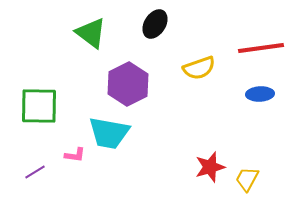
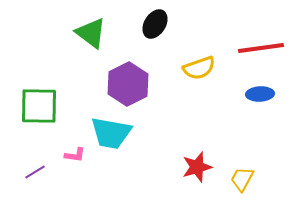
cyan trapezoid: moved 2 px right
red star: moved 13 px left
yellow trapezoid: moved 5 px left
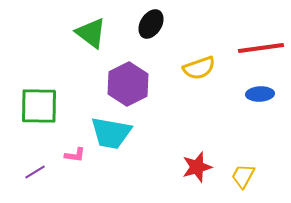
black ellipse: moved 4 px left
yellow trapezoid: moved 1 px right, 3 px up
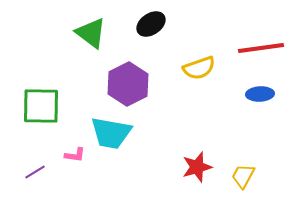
black ellipse: rotated 24 degrees clockwise
green square: moved 2 px right
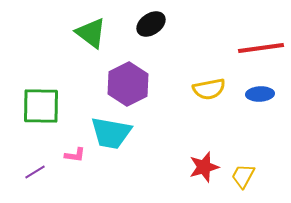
yellow semicircle: moved 10 px right, 21 px down; rotated 8 degrees clockwise
red star: moved 7 px right
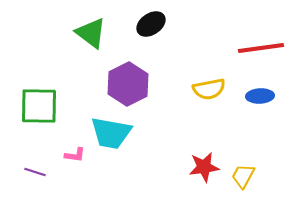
blue ellipse: moved 2 px down
green square: moved 2 px left
red star: rotated 8 degrees clockwise
purple line: rotated 50 degrees clockwise
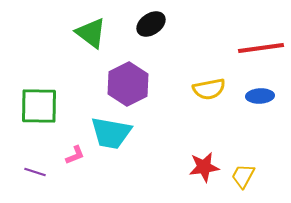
pink L-shape: rotated 30 degrees counterclockwise
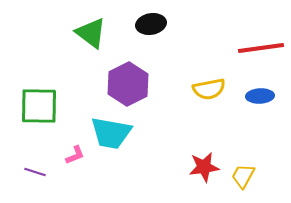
black ellipse: rotated 24 degrees clockwise
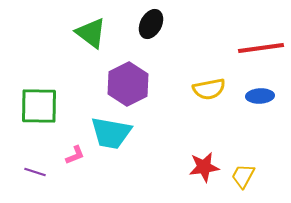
black ellipse: rotated 52 degrees counterclockwise
